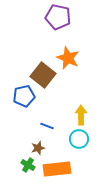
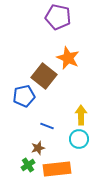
brown square: moved 1 px right, 1 px down
green cross: rotated 24 degrees clockwise
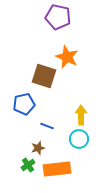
orange star: moved 1 px left, 1 px up
brown square: rotated 20 degrees counterclockwise
blue pentagon: moved 8 px down
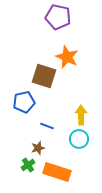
blue pentagon: moved 2 px up
orange rectangle: moved 3 px down; rotated 24 degrees clockwise
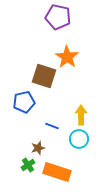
orange star: rotated 10 degrees clockwise
blue line: moved 5 px right
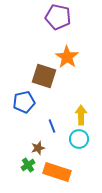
blue line: rotated 48 degrees clockwise
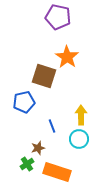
green cross: moved 1 px left, 1 px up
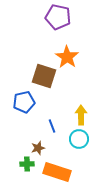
green cross: rotated 32 degrees clockwise
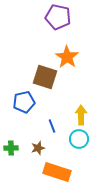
brown square: moved 1 px right, 1 px down
green cross: moved 16 px left, 16 px up
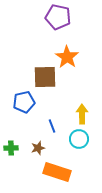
brown square: rotated 20 degrees counterclockwise
yellow arrow: moved 1 px right, 1 px up
